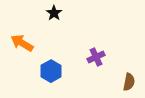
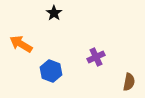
orange arrow: moved 1 px left, 1 px down
blue hexagon: rotated 10 degrees counterclockwise
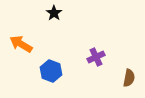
brown semicircle: moved 4 px up
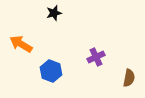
black star: rotated 21 degrees clockwise
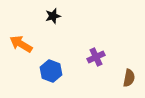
black star: moved 1 px left, 3 px down
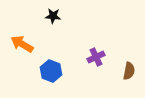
black star: rotated 21 degrees clockwise
orange arrow: moved 1 px right
brown semicircle: moved 7 px up
